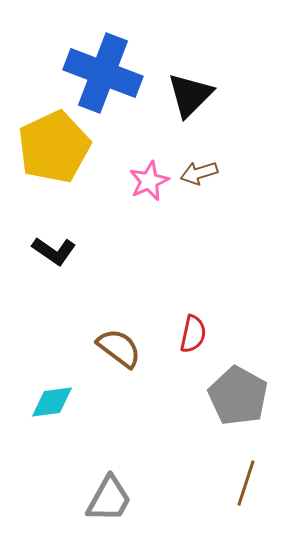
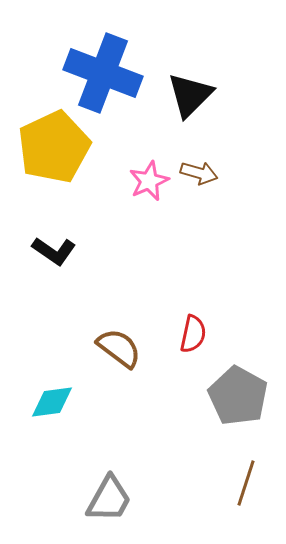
brown arrow: rotated 147 degrees counterclockwise
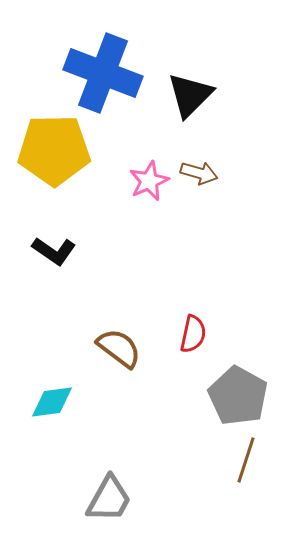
yellow pentagon: moved 3 px down; rotated 24 degrees clockwise
brown line: moved 23 px up
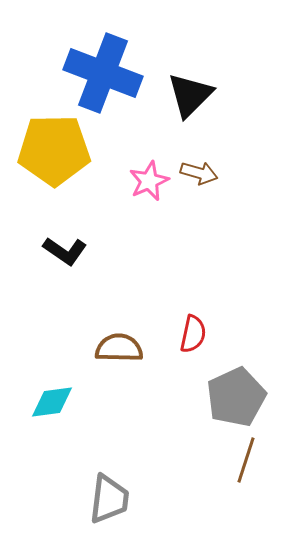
black L-shape: moved 11 px right
brown semicircle: rotated 36 degrees counterclockwise
gray pentagon: moved 2 px left, 1 px down; rotated 18 degrees clockwise
gray trapezoid: rotated 22 degrees counterclockwise
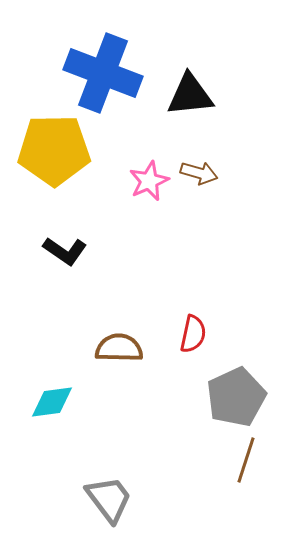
black triangle: rotated 39 degrees clockwise
gray trapezoid: rotated 44 degrees counterclockwise
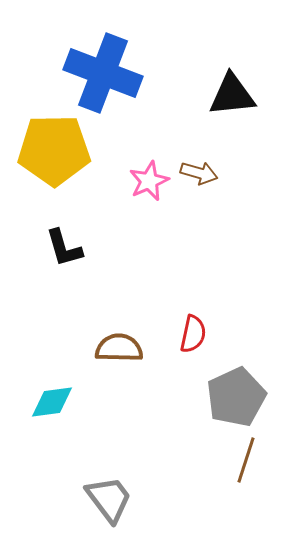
black triangle: moved 42 px right
black L-shape: moved 1 px left, 3 px up; rotated 39 degrees clockwise
